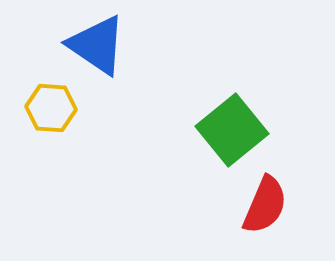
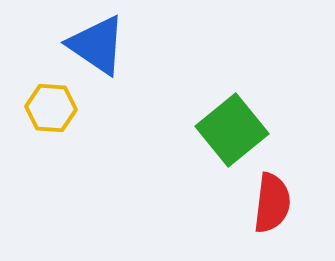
red semicircle: moved 7 px right, 2 px up; rotated 16 degrees counterclockwise
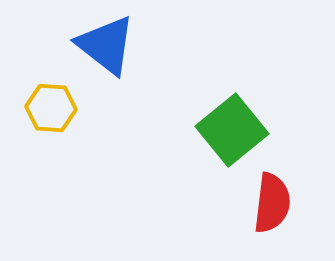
blue triangle: moved 9 px right; rotated 4 degrees clockwise
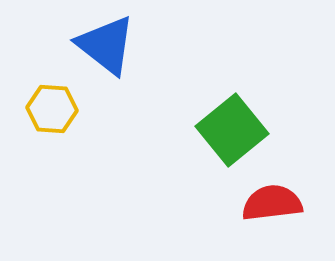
yellow hexagon: moved 1 px right, 1 px down
red semicircle: rotated 104 degrees counterclockwise
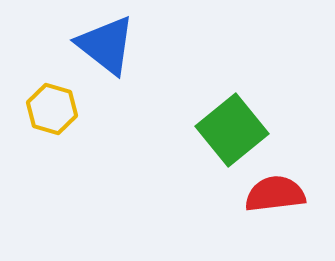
yellow hexagon: rotated 12 degrees clockwise
red semicircle: moved 3 px right, 9 px up
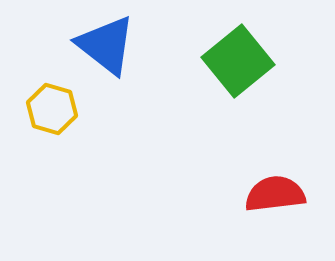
green square: moved 6 px right, 69 px up
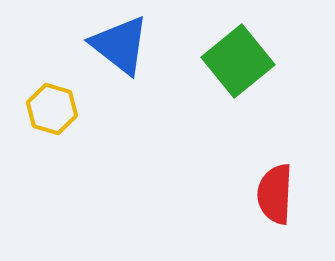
blue triangle: moved 14 px right
red semicircle: rotated 80 degrees counterclockwise
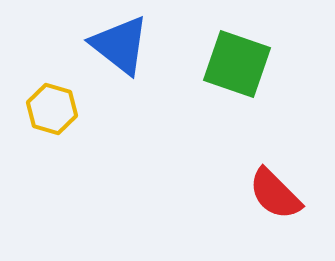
green square: moved 1 px left, 3 px down; rotated 32 degrees counterclockwise
red semicircle: rotated 48 degrees counterclockwise
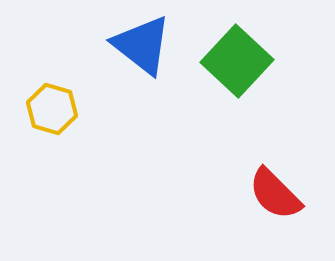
blue triangle: moved 22 px right
green square: moved 3 px up; rotated 24 degrees clockwise
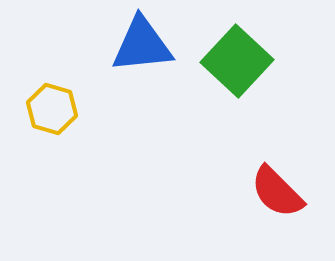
blue triangle: rotated 44 degrees counterclockwise
red semicircle: moved 2 px right, 2 px up
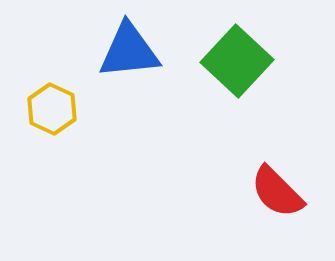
blue triangle: moved 13 px left, 6 px down
yellow hexagon: rotated 9 degrees clockwise
